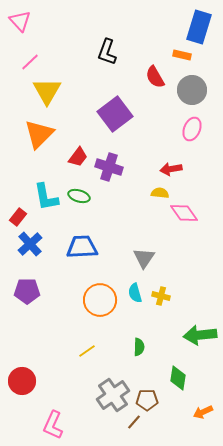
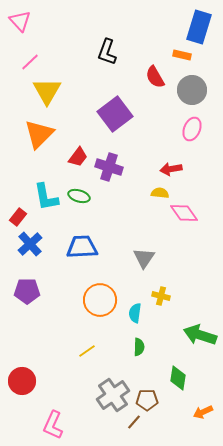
cyan semicircle: moved 20 px down; rotated 24 degrees clockwise
green arrow: rotated 24 degrees clockwise
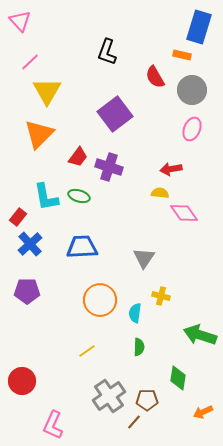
gray cross: moved 4 px left, 1 px down
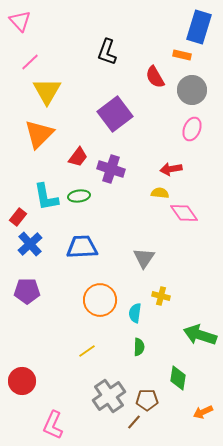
purple cross: moved 2 px right, 2 px down
green ellipse: rotated 25 degrees counterclockwise
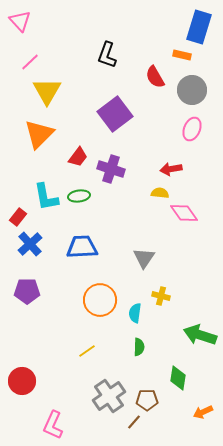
black L-shape: moved 3 px down
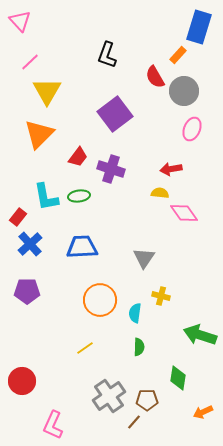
orange rectangle: moved 4 px left; rotated 60 degrees counterclockwise
gray circle: moved 8 px left, 1 px down
yellow line: moved 2 px left, 3 px up
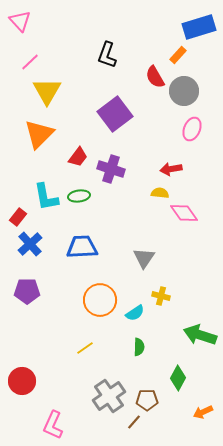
blue rectangle: rotated 56 degrees clockwise
cyan semicircle: rotated 132 degrees counterclockwise
green diamond: rotated 20 degrees clockwise
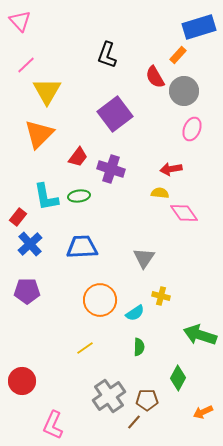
pink line: moved 4 px left, 3 px down
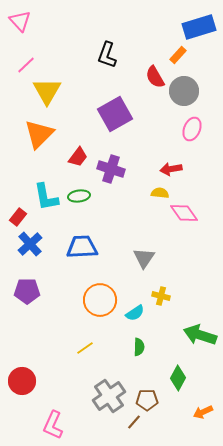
purple square: rotated 8 degrees clockwise
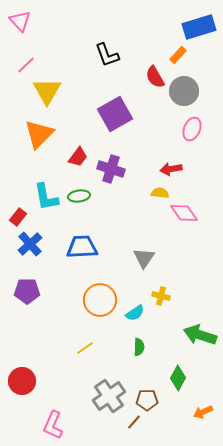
black L-shape: rotated 40 degrees counterclockwise
